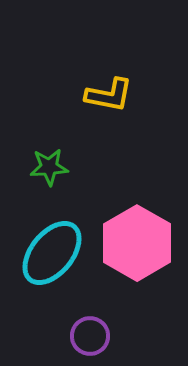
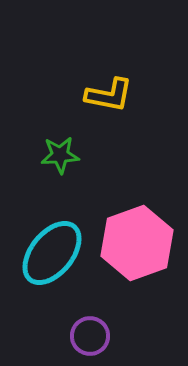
green star: moved 11 px right, 12 px up
pink hexagon: rotated 10 degrees clockwise
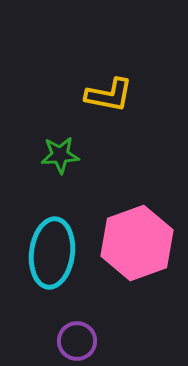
cyan ellipse: rotated 32 degrees counterclockwise
purple circle: moved 13 px left, 5 px down
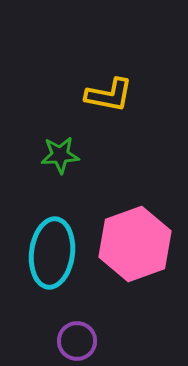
pink hexagon: moved 2 px left, 1 px down
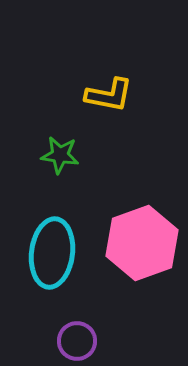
green star: rotated 12 degrees clockwise
pink hexagon: moved 7 px right, 1 px up
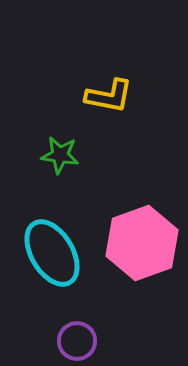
yellow L-shape: moved 1 px down
cyan ellipse: rotated 38 degrees counterclockwise
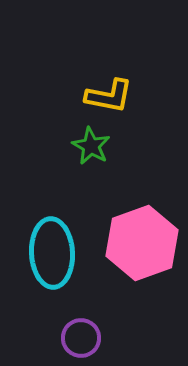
green star: moved 31 px right, 9 px up; rotated 21 degrees clockwise
cyan ellipse: rotated 28 degrees clockwise
purple circle: moved 4 px right, 3 px up
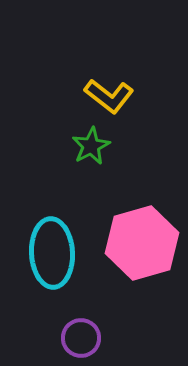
yellow L-shape: rotated 27 degrees clockwise
green star: rotated 15 degrees clockwise
pink hexagon: rotated 4 degrees clockwise
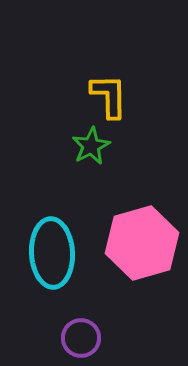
yellow L-shape: rotated 129 degrees counterclockwise
